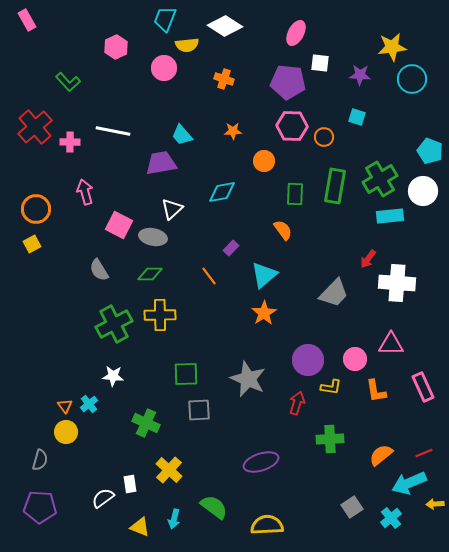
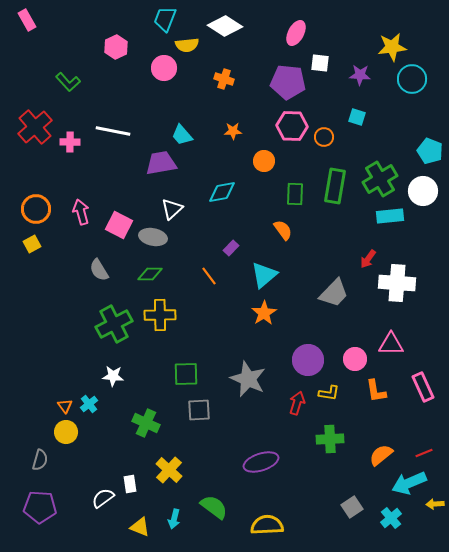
pink arrow at (85, 192): moved 4 px left, 20 px down
yellow L-shape at (331, 387): moved 2 px left, 6 px down
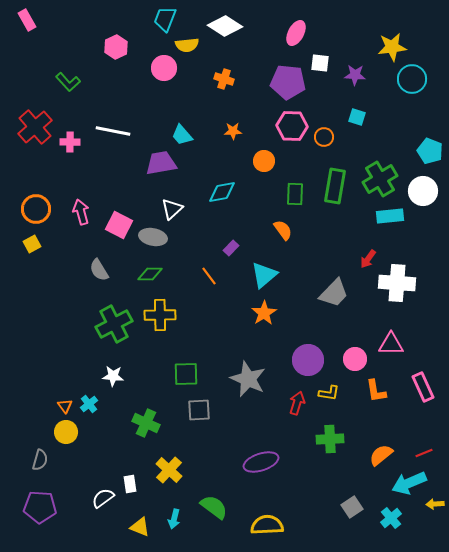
purple star at (360, 75): moved 5 px left
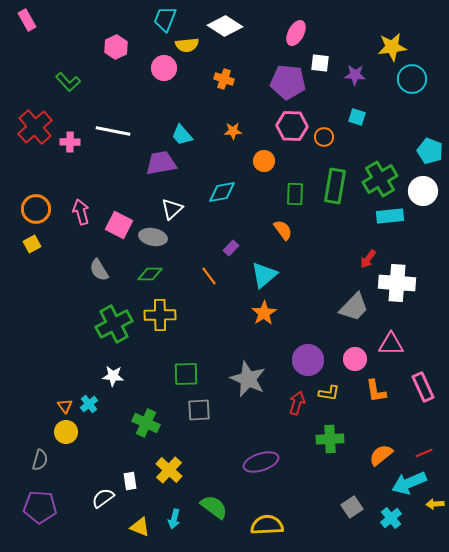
gray trapezoid at (334, 293): moved 20 px right, 14 px down
white rectangle at (130, 484): moved 3 px up
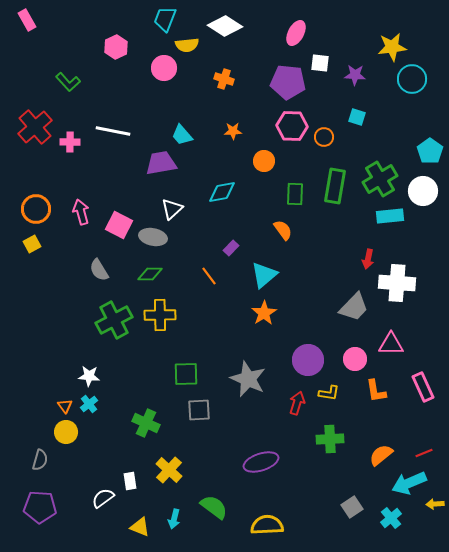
cyan pentagon at (430, 151): rotated 15 degrees clockwise
red arrow at (368, 259): rotated 24 degrees counterclockwise
green cross at (114, 324): moved 4 px up
white star at (113, 376): moved 24 px left
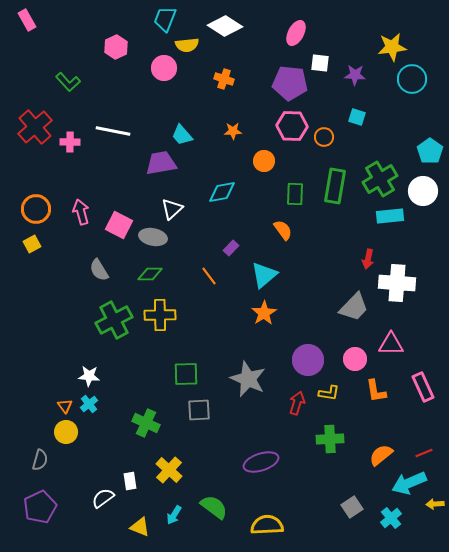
purple pentagon at (288, 82): moved 2 px right, 1 px down
purple pentagon at (40, 507): rotated 28 degrees counterclockwise
cyan arrow at (174, 519): moved 4 px up; rotated 18 degrees clockwise
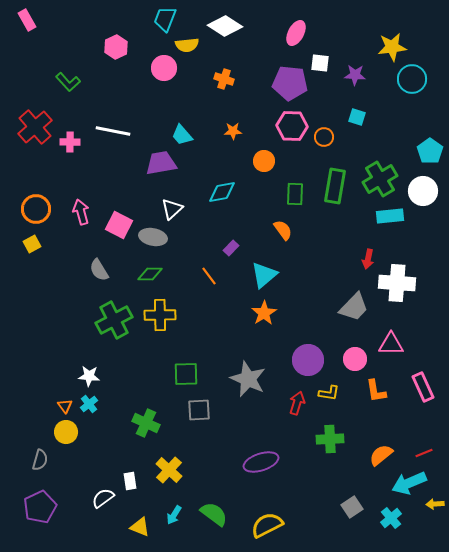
green semicircle at (214, 507): moved 7 px down
yellow semicircle at (267, 525): rotated 24 degrees counterclockwise
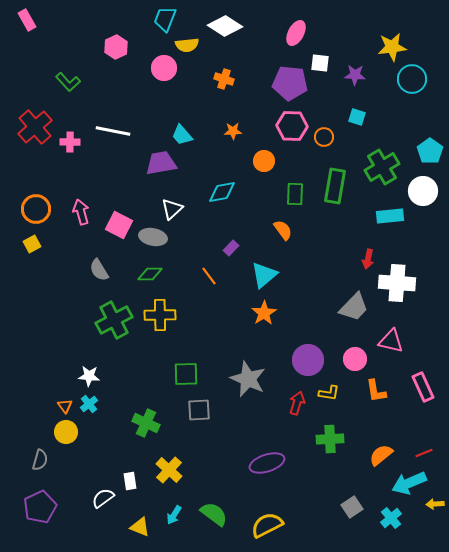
green cross at (380, 179): moved 2 px right, 12 px up
pink triangle at (391, 344): moved 3 px up; rotated 12 degrees clockwise
purple ellipse at (261, 462): moved 6 px right, 1 px down
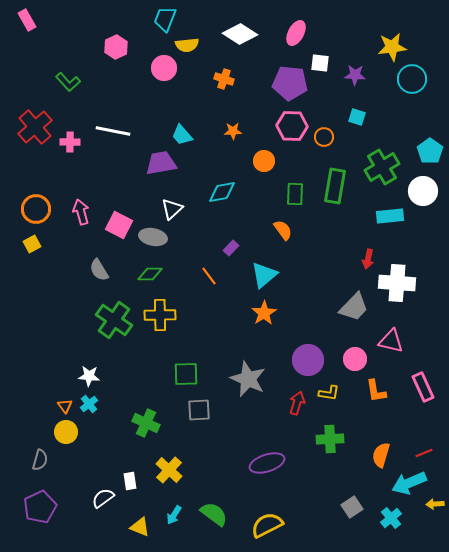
white diamond at (225, 26): moved 15 px right, 8 px down
green cross at (114, 320): rotated 27 degrees counterclockwise
orange semicircle at (381, 455): rotated 35 degrees counterclockwise
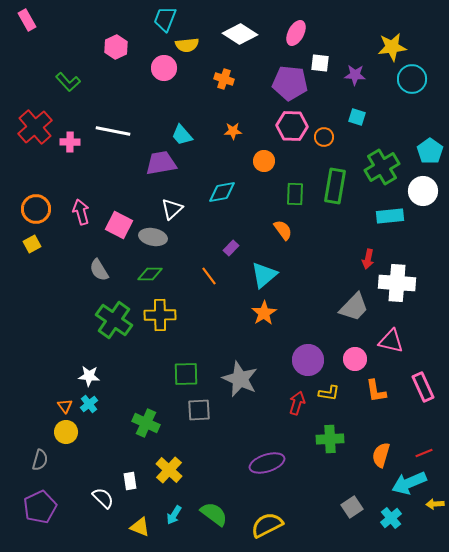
gray star at (248, 379): moved 8 px left
white semicircle at (103, 498): rotated 80 degrees clockwise
